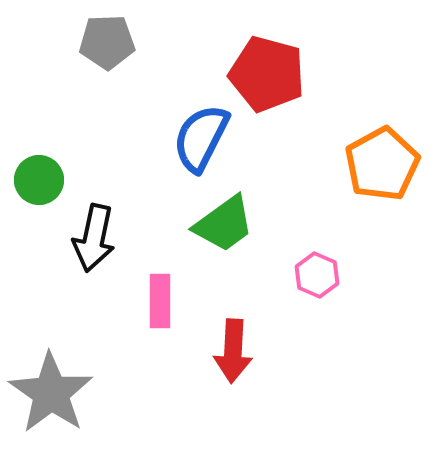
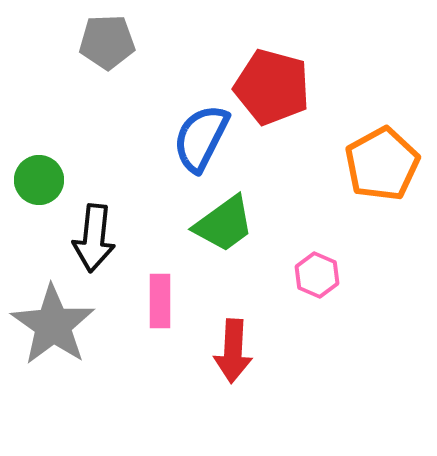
red pentagon: moved 5 px right, 13 px down
black arrow: rotated 6 degrees counterclockwise
gray star: moved 2 px right, 68 px up
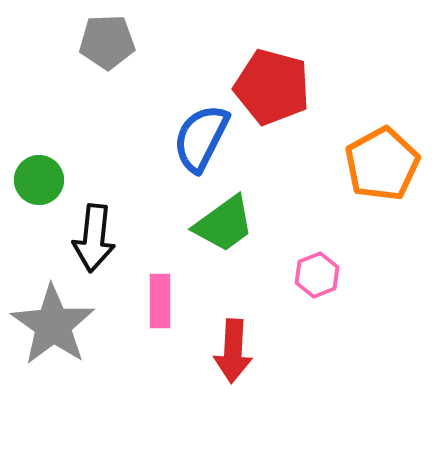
pink hexagon: rotated 15 degrees clockwise
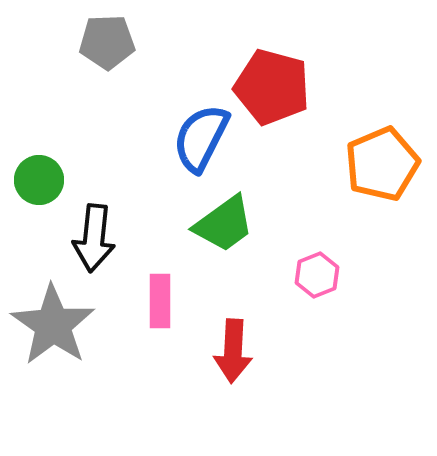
orange pentagon: rotated 6 degrees clockwise
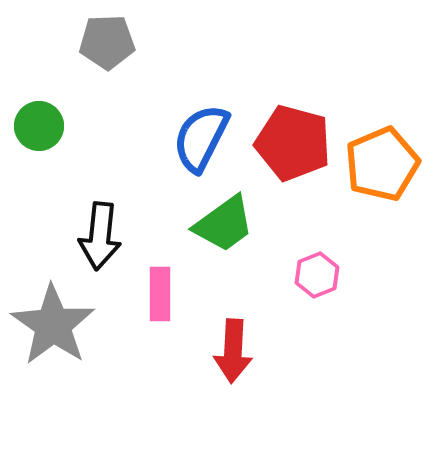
red pentagon: moved 21 px right, 56 px down
green circle: moved 54 px up
black arrow: moved 6 px right, 2 px up
pink rectangle: moved 7 px up
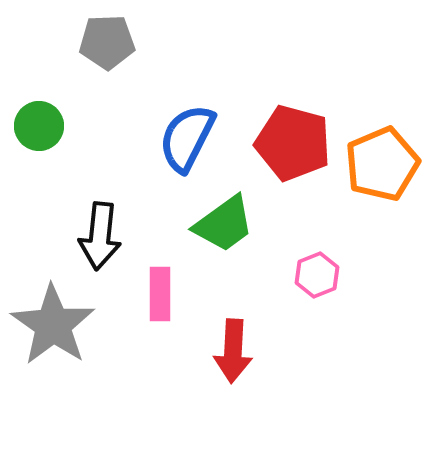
blue semicircle: moved 14 px left
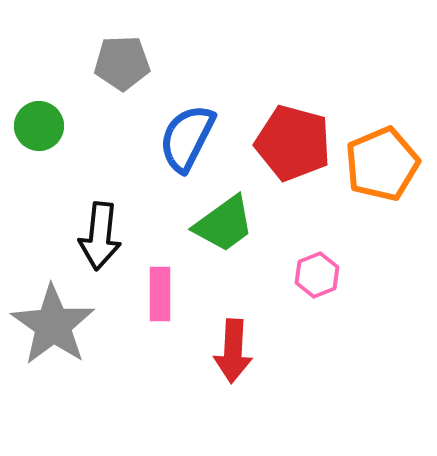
gray pentagon: moved 15 px right, 21 px down
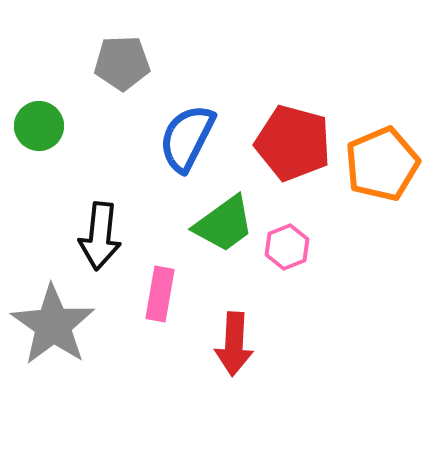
pink hexagon: moved 30 px left, 28 px up
pink rectangle: rotated 10 degrees clockwise
red arrow: moved 1 px right, 7 px up
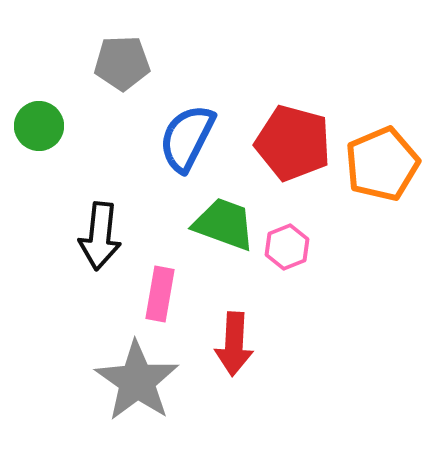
green trapezoid: rotated 124 degrees counterclockwise
gray star: moved 84 px right, 56 px down
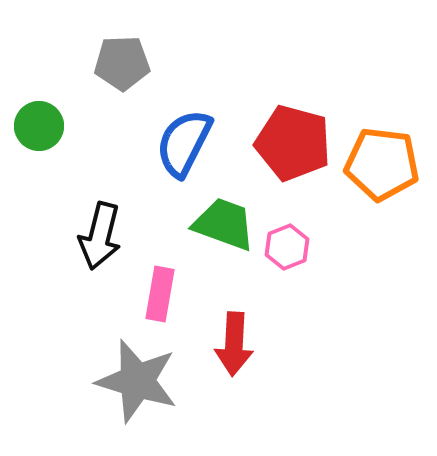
blue semicircle: moved 3 px left, 5 px down
orange pentagon: rotated 30 degrees clockwise
black arrow: rotated 8 degrees clockwise
gray star: rotated 18 degrees counterclockwise
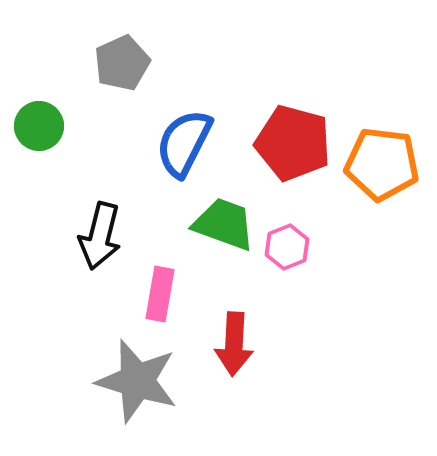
gray pentagon: rotated 22 degrees counterclockwise
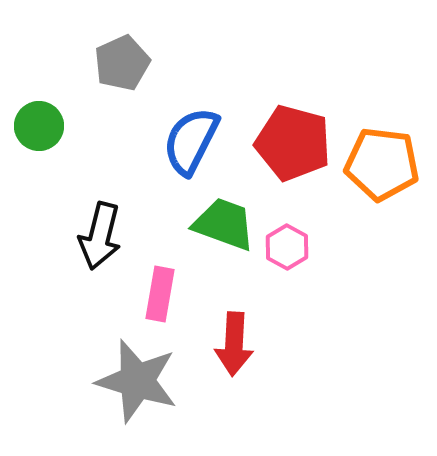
blue semicircle: moved 7 px right, 2 px up
pink hexagon: rotated 9 degrees counterclockwise
